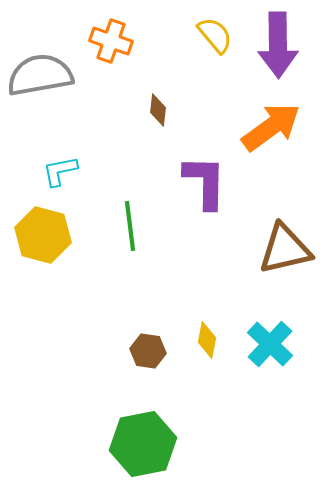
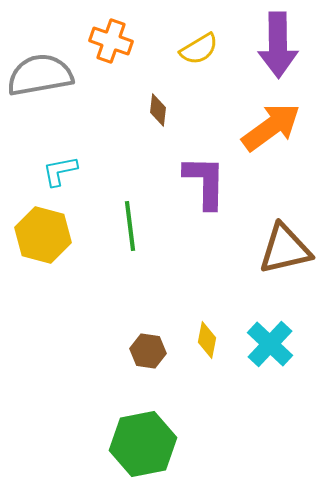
yellow semicircle: moved 16 px left, 14 px down; rotated 99 degrees clockwise
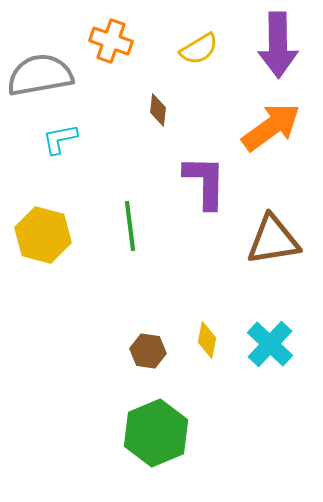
cyan L-shape: moved 32 px up
brown triangle: moved 12 px left, 9 px up; rotated 4 degrees clockwise
green hexagon: moved 13 px right, 11 px up; rotated 12 degrees counterclockwise
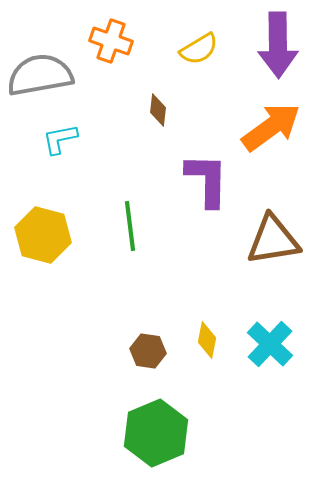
purple L-shape: moved 2 px right, 2 px up
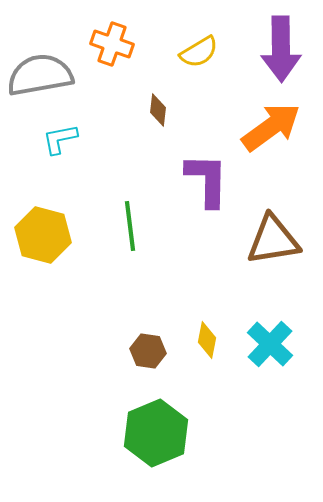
orange cross: moved 1 px right, 3 px down
purple arrow: moved 3 px right, 4 px down
yellow semicircle: moved 3 px down
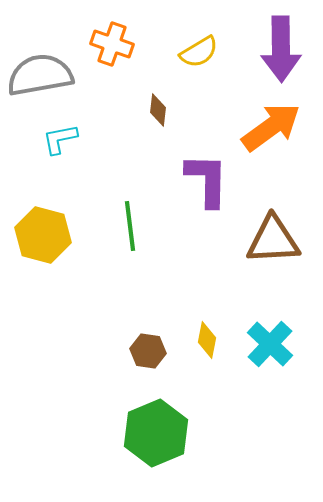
brown triangle: rotated 6 degrees clockwise
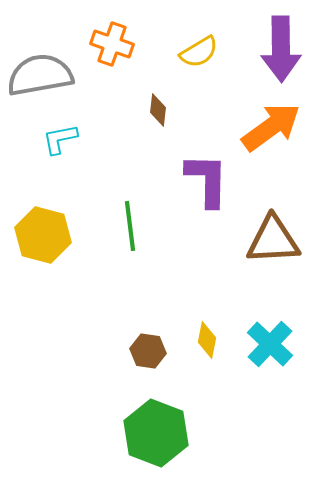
green hexagon: rotated 16 degrees counterclockwise
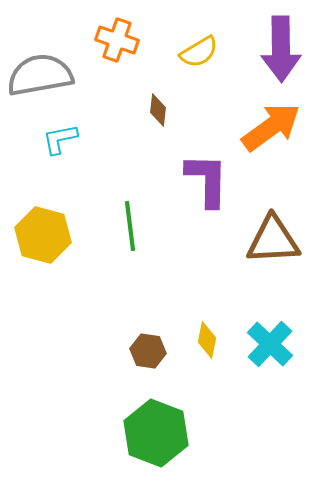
orange cross: moved 5 px right, 4 px up
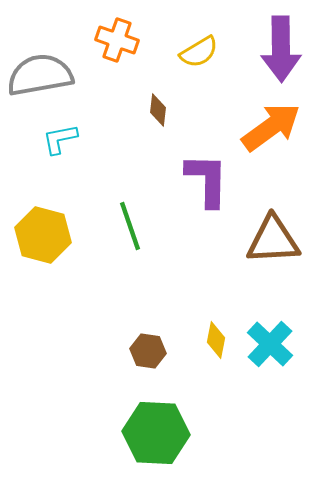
green line: rotated 12 degrees counterclockwise
yellow diamond: moved 9 px right
green hexagon: rotated 18 degrees counterclockwise
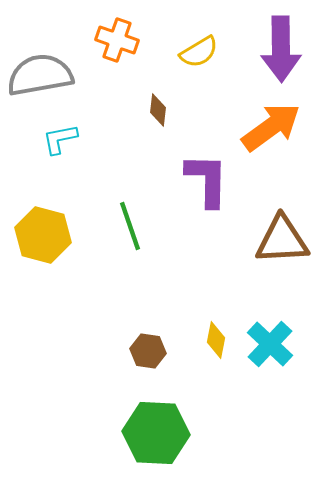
brown triangle: moved 9 px right
